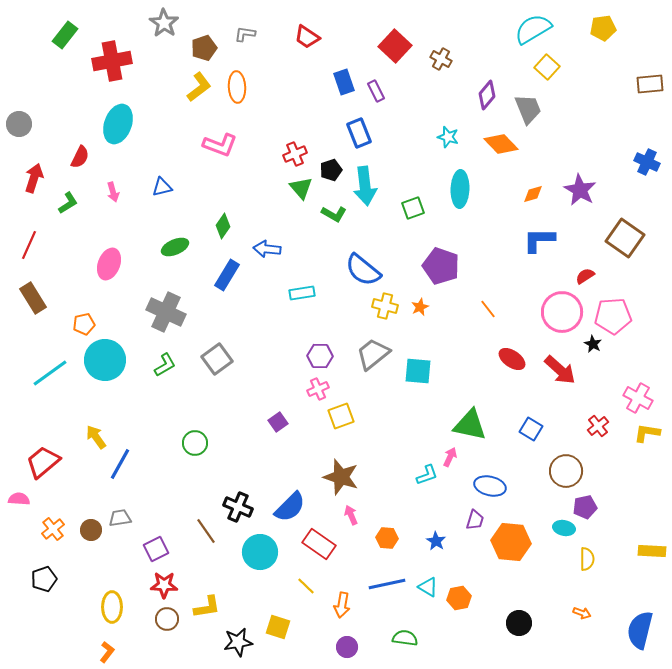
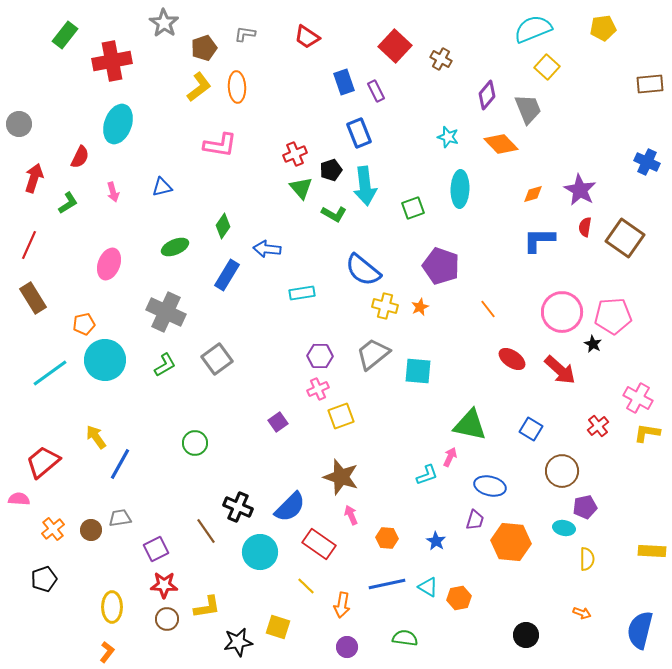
cyan semicircle at (533, 29): rotated 9 degrees clockwise
pink L-shape at (220, 145): rotated 12 degrees counterclockwise
red semicircle at (585, 276): moved 49 px up; rotated 48 degrees counterclockwise
brown circle at (566, 471): moved 4 px left
black circle at (519, 623): moved 7 px right, 12 px down
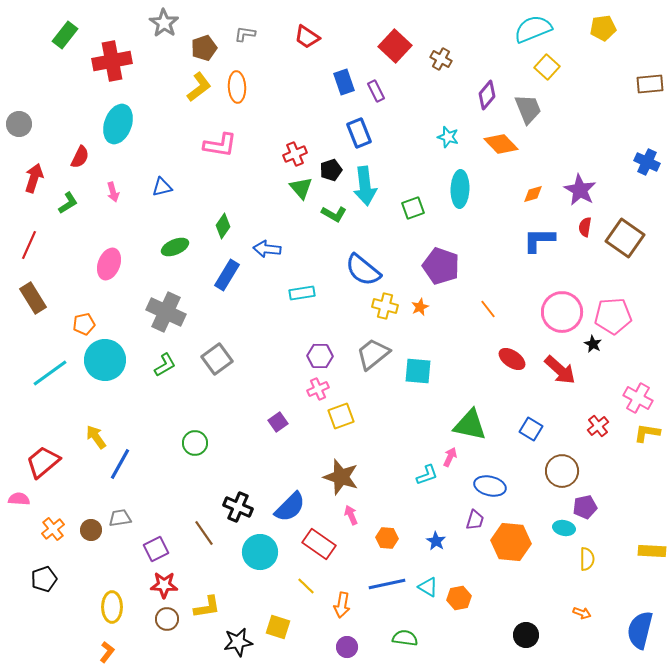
brown line at (206, 531): moved 2 px left, 2 px down
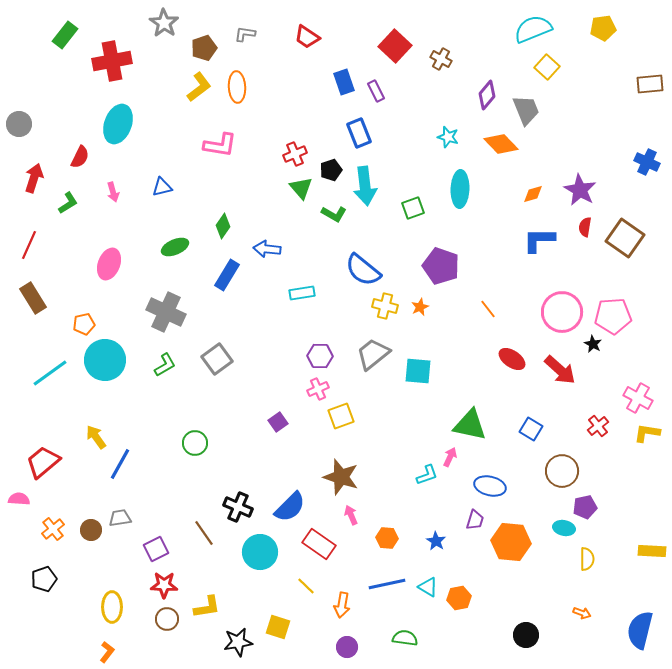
gray trapezoid at (528, 109): moved 2 px left, 1 px down
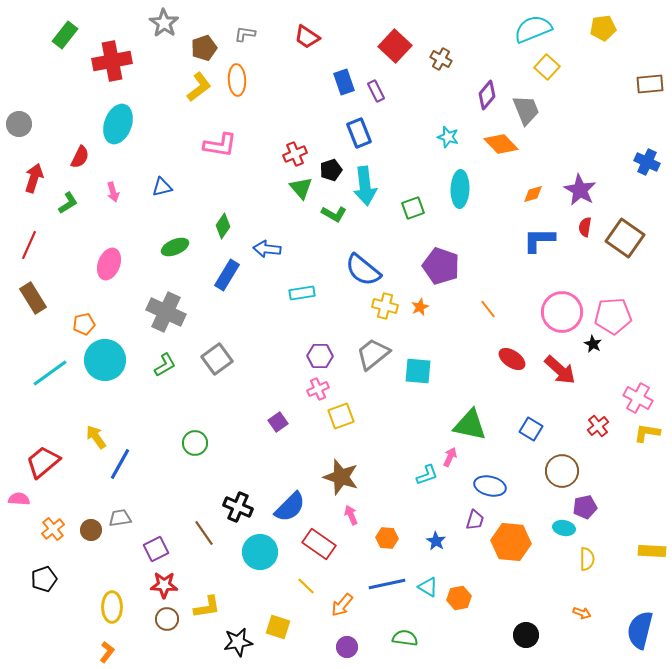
orange ellipse at (237, 87): moved 7 px up
orange arrow at (342, 605): rotated 30 degrees clockwise
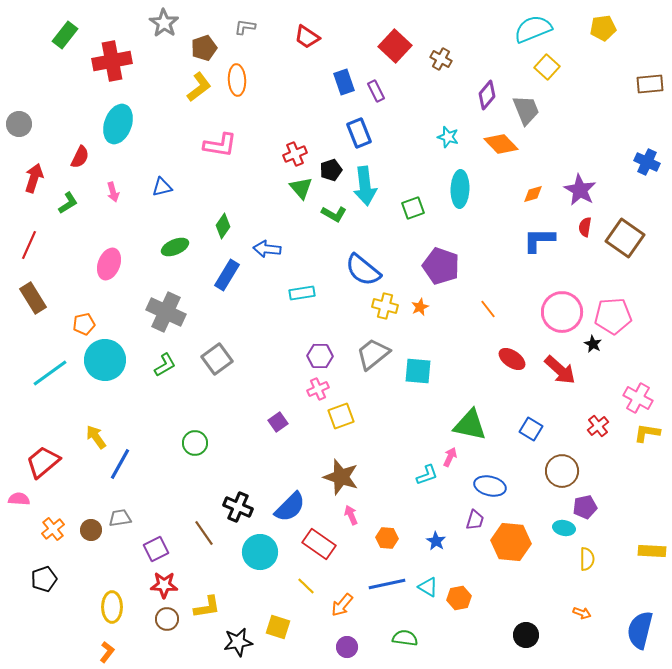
gray L-shape at (245, 34): moved 7 px up
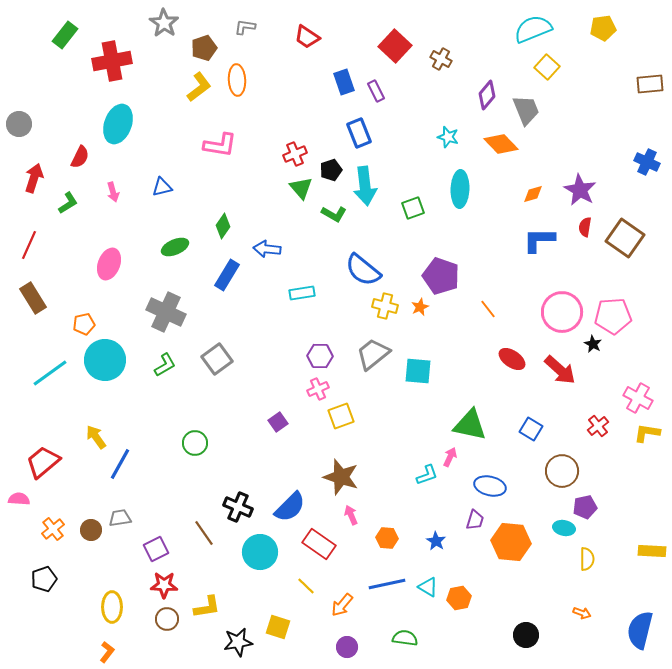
purple pentagon at (441, 266): moved 10 px down
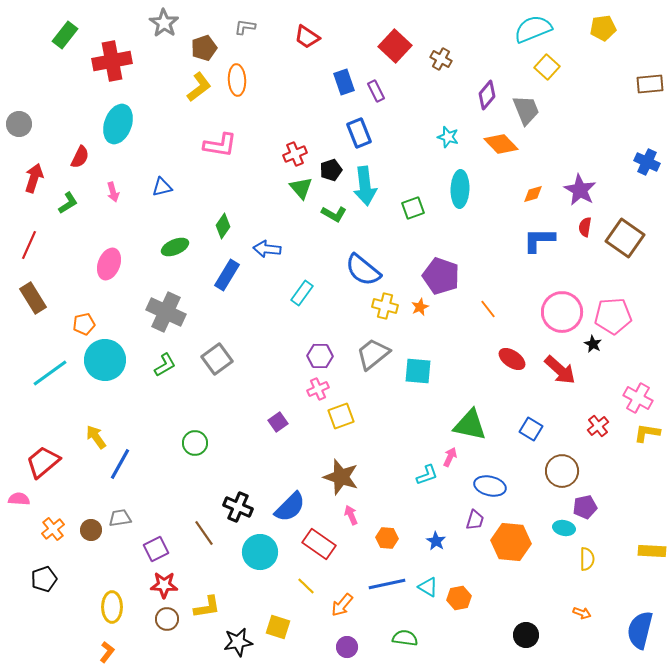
cyan rectangle at (302, 293): rotated 45 degrees counterclockwise
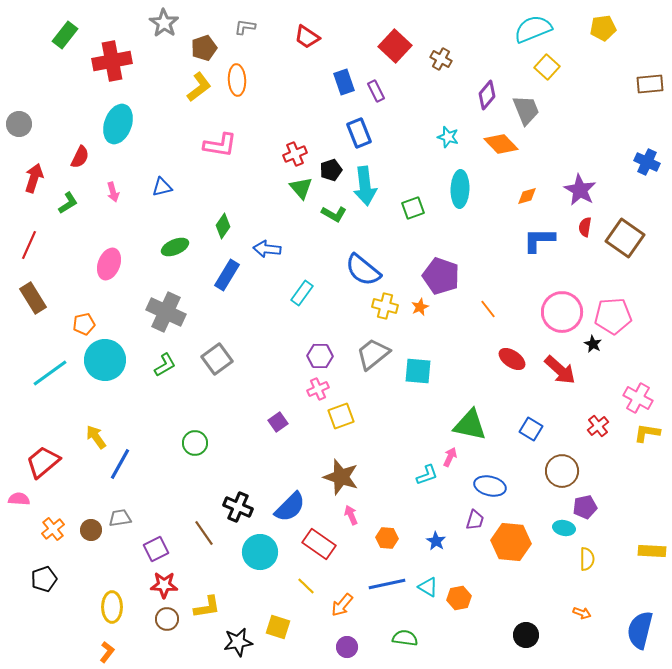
orange diamond at (533, 194): moved 6 px left, 2 px down
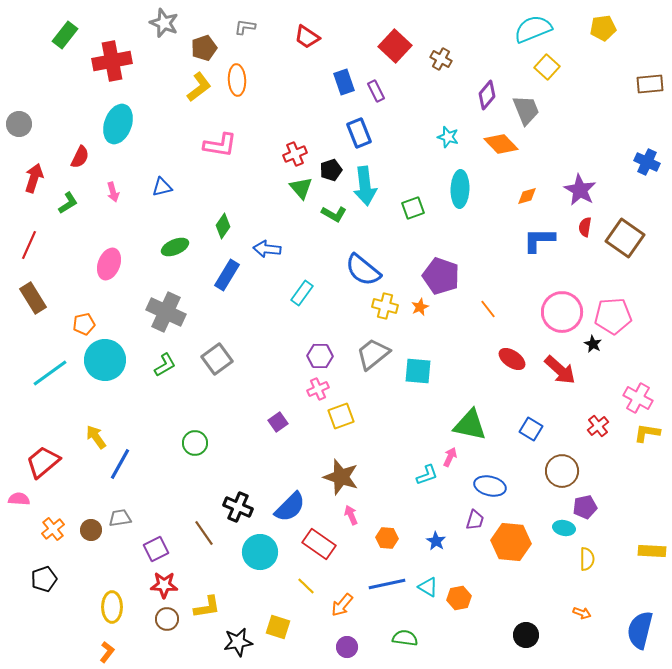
gray star at (164, 23): rotated 12 degrees counterclockwise
